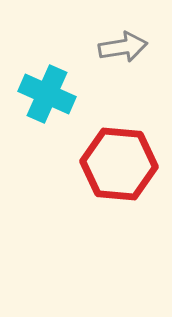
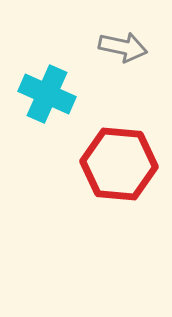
gray arrow: rotated 21 degrees clockwise
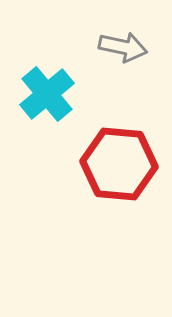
cyan cross: rotated 26 degrees clockwise
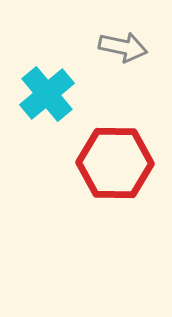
red hexagon: moved 4 px left, 1 px up; rotated 4 degrees counterclockwise
